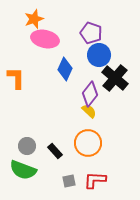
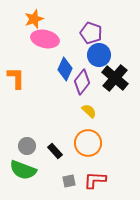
purple diamond: moved 8 px left, 12 px up
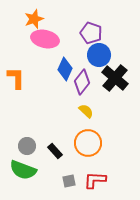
yellow semicircle: moved 3 px left
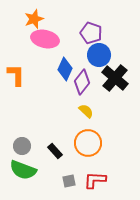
orange L-shape: moved 3 px up
gray circle: moved 5 px left
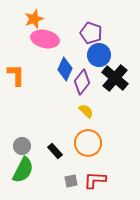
green semicircle: rotated 84 degrees counterclockwise
gray square: moved 2 px right
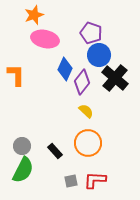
orange star: moved 4 px up
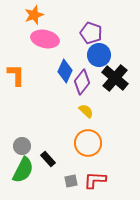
blue diamond: moved 2 px down
black rectangle: moved 7 px left, 8 px down
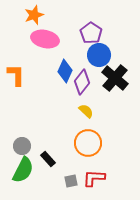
purple pentagon: rotated 15 degrees clockwise
red L-shape: moved 1 px left, 2 px up
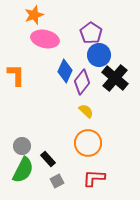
gray square: moved 14 px left; rotated 16 degrees counterclockwise
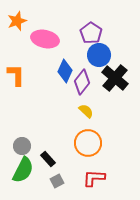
orange star: moved 17 px left, 6 px down
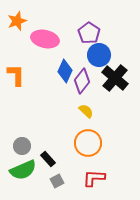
purple pentagon: moved 2 px left
purple diamond: moved 1 px up
green semicircle: rotated 40 degrees clockwise
